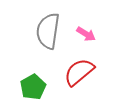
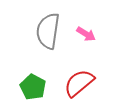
red semicircle: moved 11 px down
green pentagon: rotated 15 degrees counterclockwise
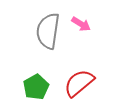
pink arrow: moved 5 px left, 10 px up
green pentagon: moved 3 px right; rotated 15 degrees clockwise
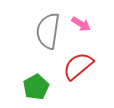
red semicircle: moved 1 px left, 17 px up
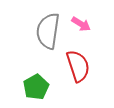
red semicircle: rotated 112 degrees clockwise
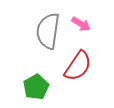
red semicircle: rotated 52 degrees clockwise
